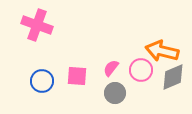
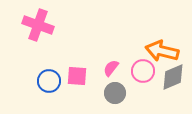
pink cross: moved 1 px right
pink circle: moved 2 px right, 1 px down
blue circle: moved 7 px right
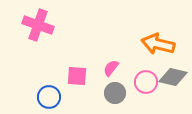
orange arrow: moved 4 px left, 7 px up
pink circle: moved 3 px right, 11 px down
gray diamond: rotated 36 degrees clockwise
blue circle: moved 16 px down
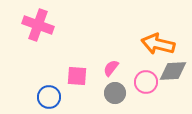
gray diamond: moved 6 px up; rotated 16 degrees counterclockwise
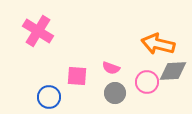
pink cross: moved 6 px down; rotated 12 degrees clockwise
pink semicircle: rotated 108 degrees counterclockwise
pink circle: moved 1 px right
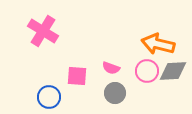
pink cross: moved 5 px right
pink circle: moved 11 px up
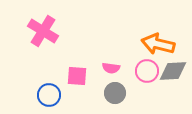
pink semicircle: rotated 12 degrees counterclockwise
blue circle: moved 2 px up
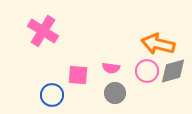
gray diamond: rotated 12 degrees counterclockwise
pink square: moved 1 px right, 1 px up
blue circle: moved 3 px right
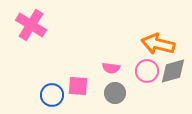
pink cross: moved 12 px left, 6 px up
pink square: moved 11 px down
